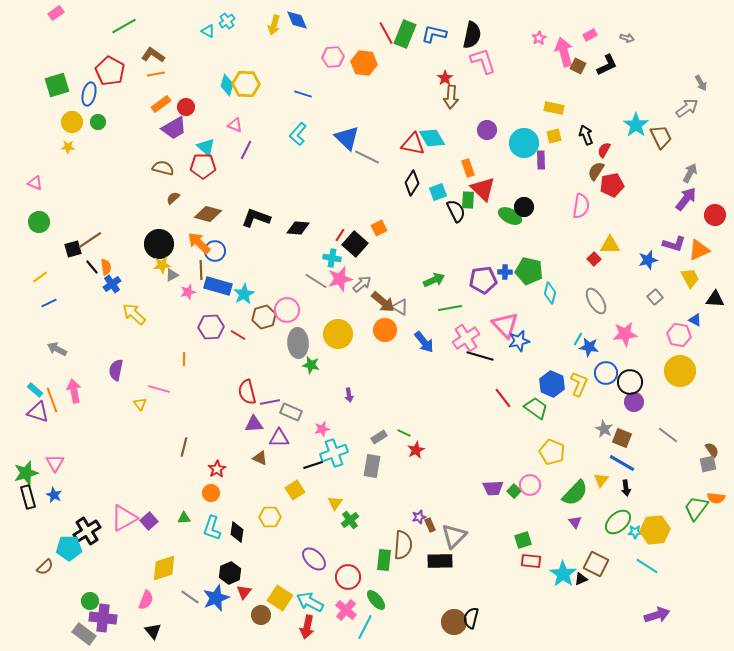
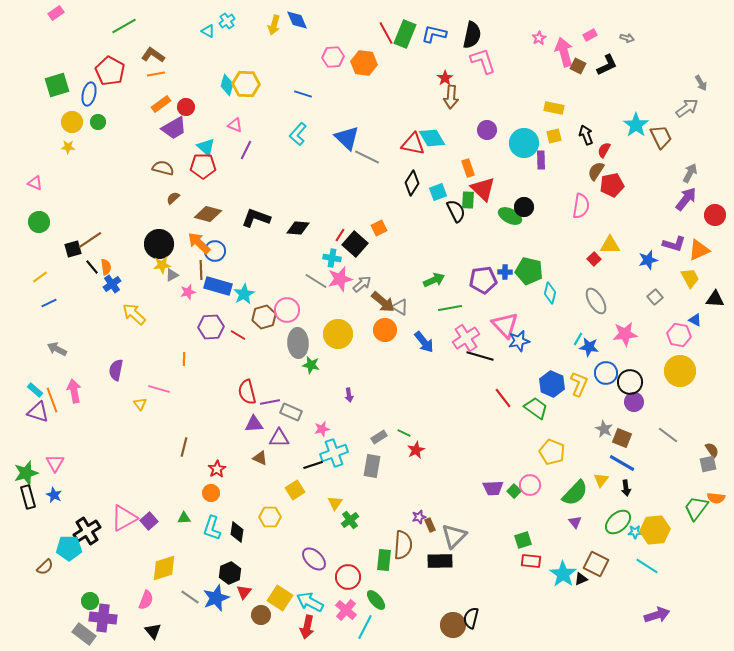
brown circle at (454, 622): moved 1 px left, 3 px down
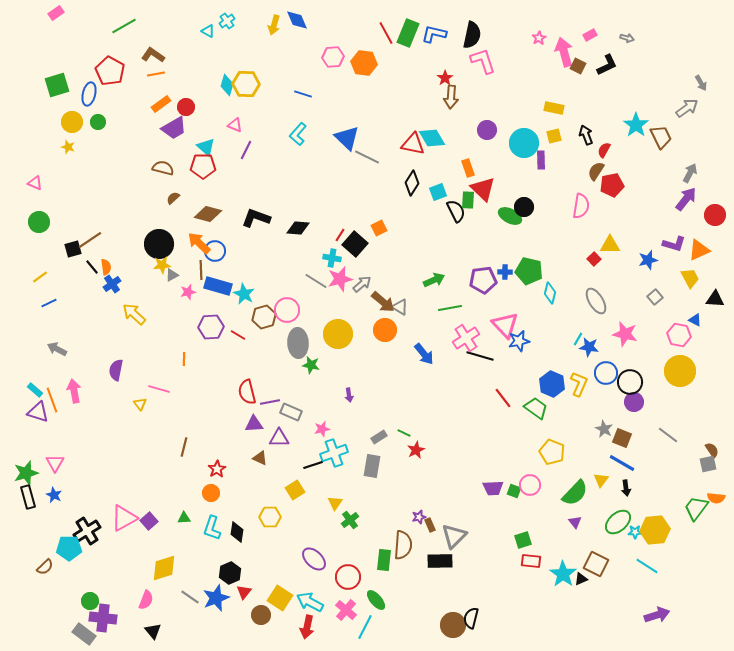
green rectangle at (405, 34): moved 3 px right, 1 px up
yellow star at (68, 147): rotated 16 degrees clockwise
cyan star at (244, 294): rotated 15 degrees counterclockwise
pink star at (625, 334): rotated 20 degrees clockwise
blue arrow at (424, 342): moved 12 px down
green square at (514, 491): rotated 24 degrees counterclockwise
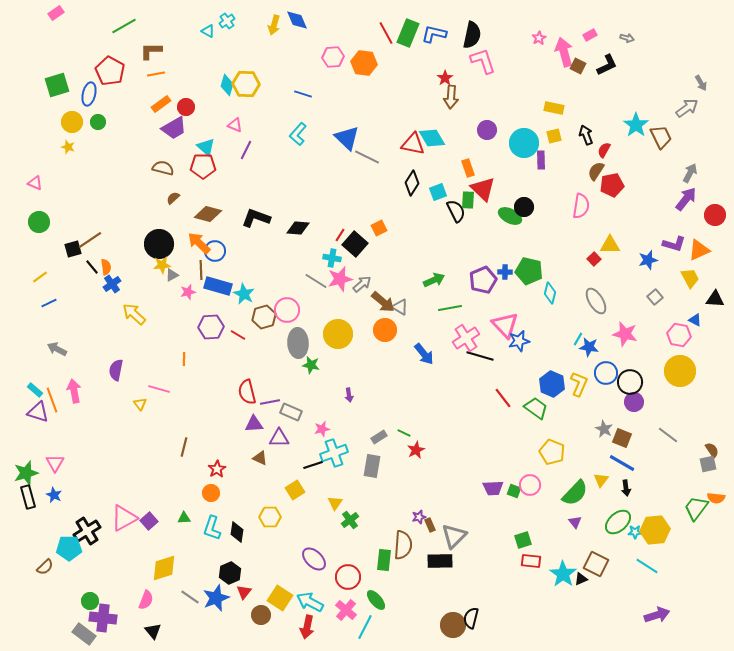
brown L-shape at (153, 55): moved 2 px left, 4 px up; rotated 35 degrees counterclockwise
purple pentagon at (483, 280): rotated 16 degrees counterclockwise
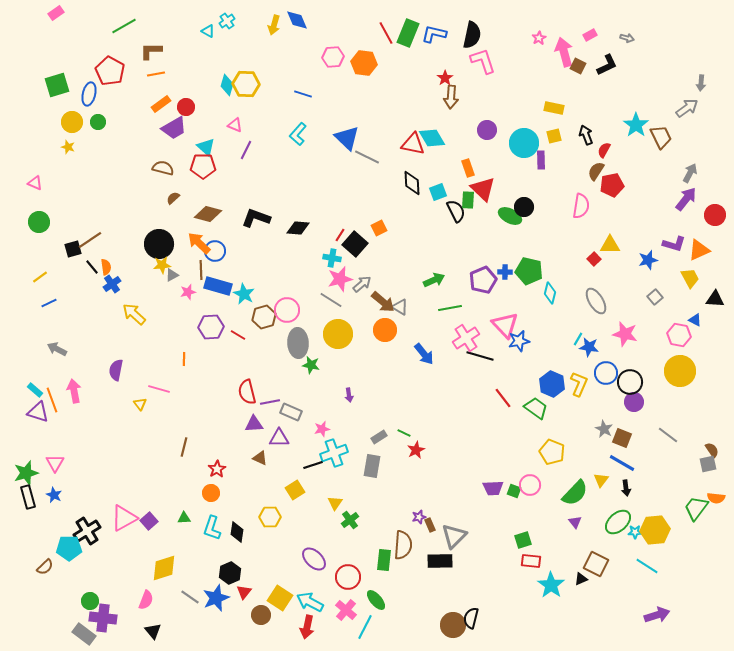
gray arrow at (701, 83): rotated 35 degrees clockwise
black diamond at (412, 183): rotated 35 degrees counterclockwise
gray line at (316, 281): moved 15 px right, 19 px down
cyan star at (563, 574): moved 12 px left, 11 px down
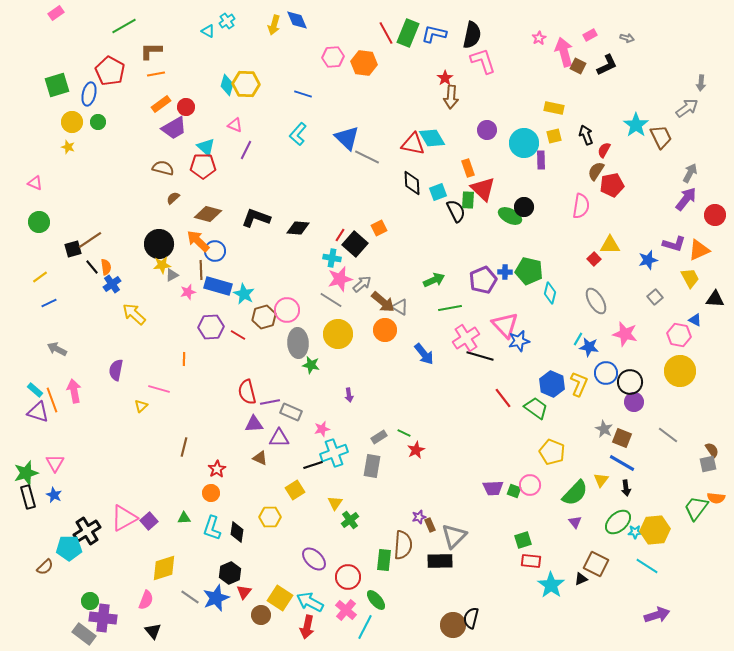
orange arrow at (199, 243): moved 1 px left, 2 px up
yellow triangle at (140, 404): moved 1 px right, 2 px down; rotated 24 degrees clockwise
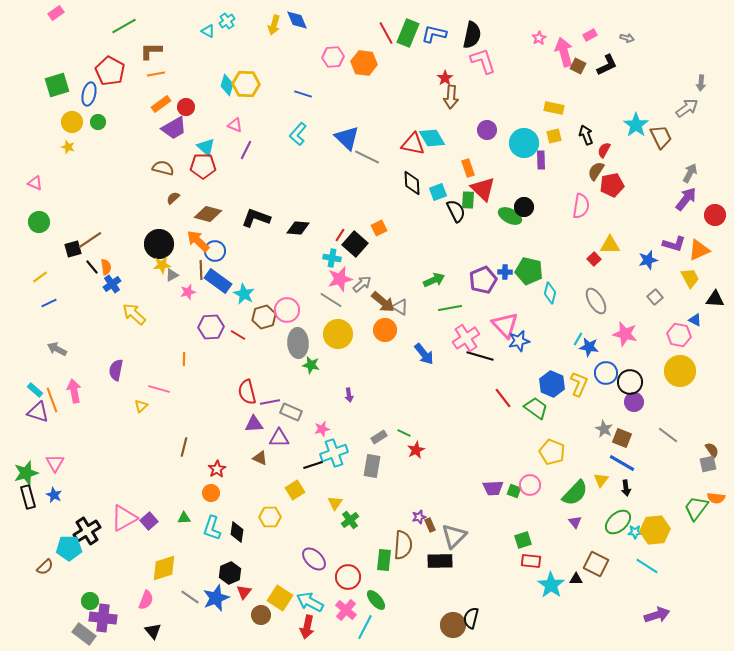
blue rectangle at (218, 286): moved 5 px up; rotated 20 degrees clockwise
black triangle at (581, 579): moved 5 px left; rotated 24 degrees clockwise
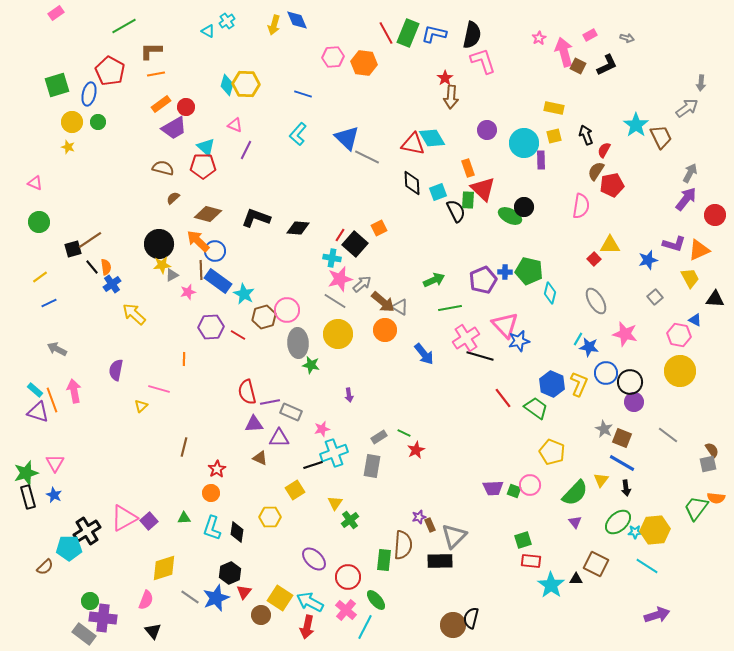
gray line at (331, 300): moved 4 px right, 1 px down
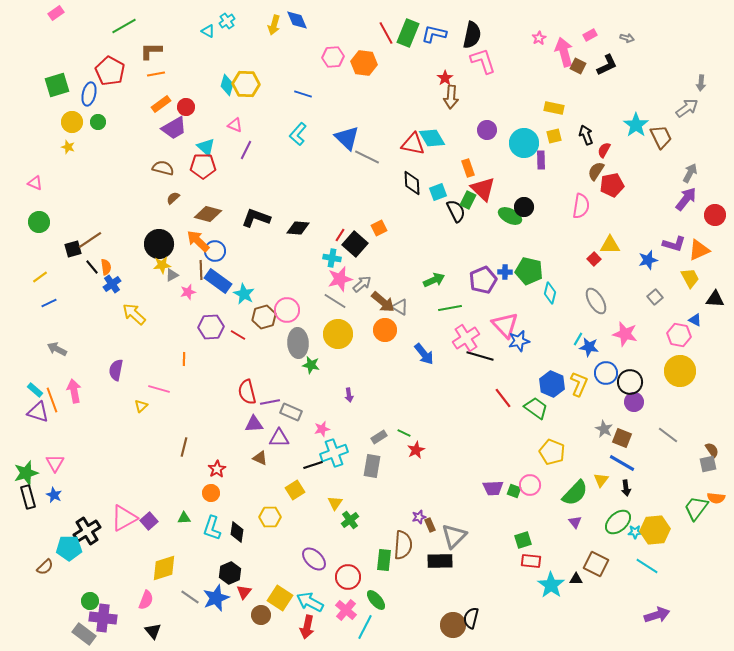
green rectangle at (468, 200): rotated 24 degrees clockwise
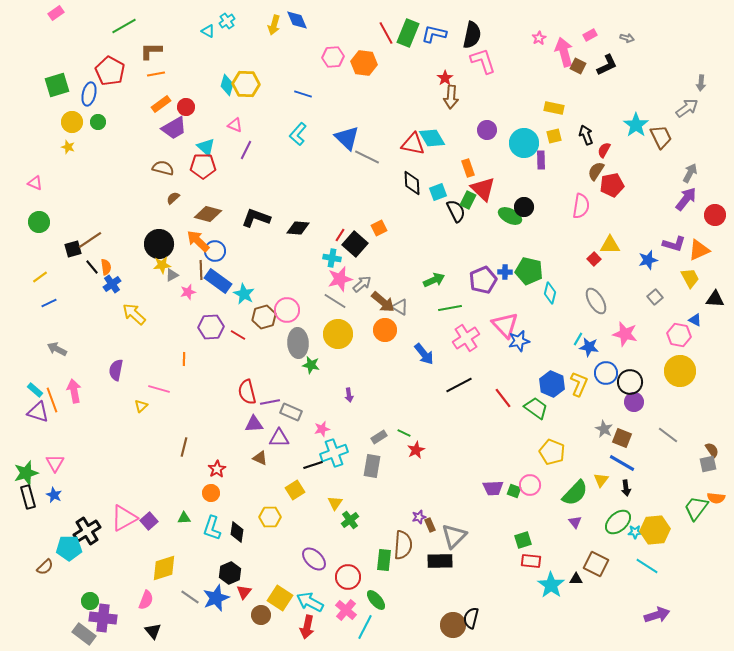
black line at (480, 356): moved 21 px left, 29 px down; rotated 44 degrees counterclockwise
